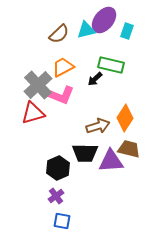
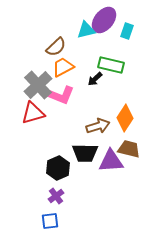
brown semicircle: moved 3 px left, 13 px down
blue square: moved 12 px left; rotated 18 degrees counterclockwise
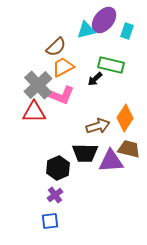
red triangle: moved 1 px right, 1 px up; rotated 15 degrees clockwise
purple cross: moved 1 px left, 1 px up
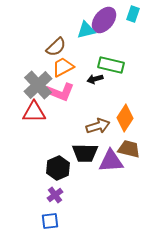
cyan rectangle: moved 6 px right, 17 px up
black arrow: rotated 28 degrees clockwise
pink L-shape: moved 3 px up
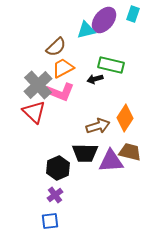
orange trapezoid: moved 1 px down
red triangle: rotated 45 degrees clockwise
brown trapezoid: moved 1 px right, 3 px down
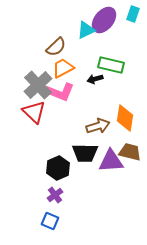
cyan triangle: rotated 12 degrees counterclockwise
orange diamond: rotated 24 degrees counterclockwise
blue square: rotated 30 degrees clockwise
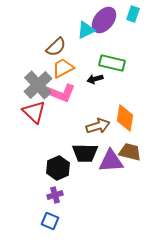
green rectangle: moved 1 px right, 2 px up
pink L-shape: moved 1 px right, 1 px down
purple cross: rotated 21 degrees clockwise
